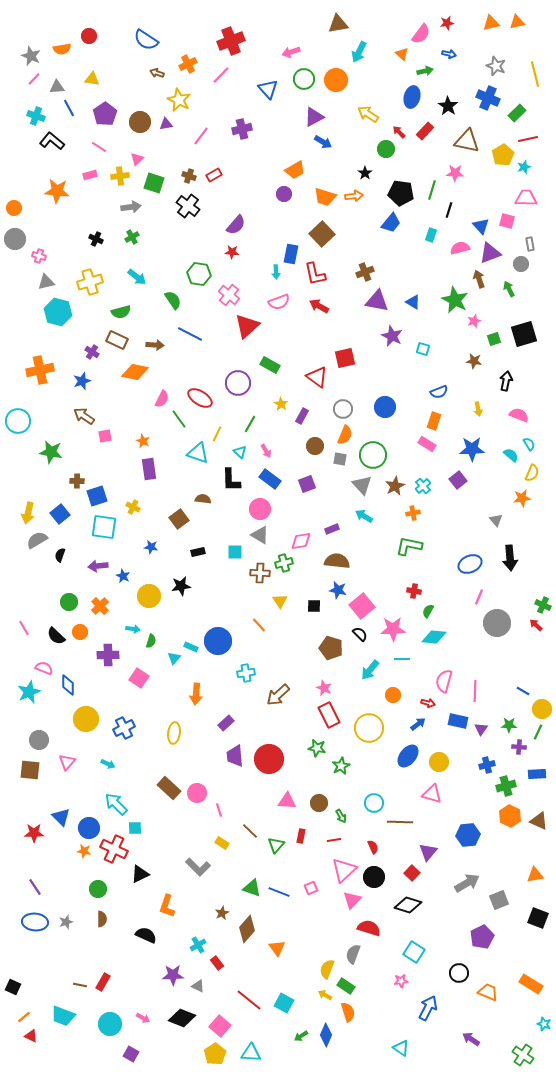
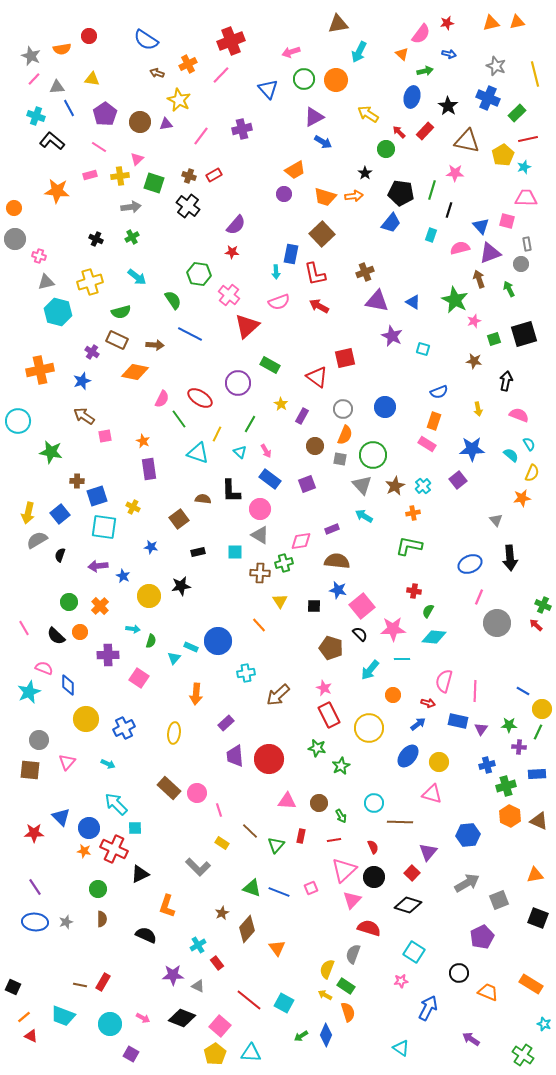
gray rectangle at (530, 244): moved 3 px left
black L-shape at (231, 480): moved 11 px down
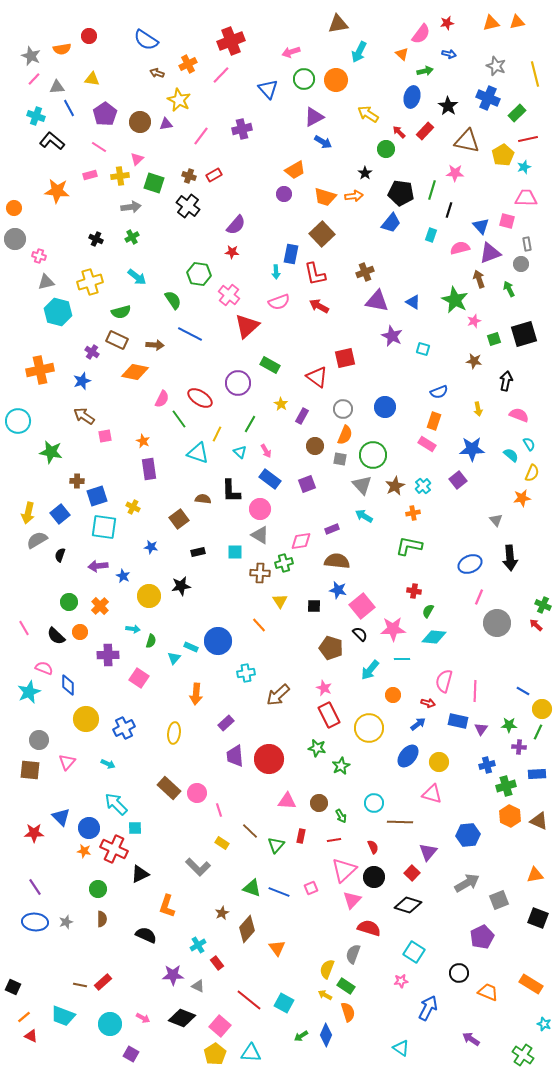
red rectangle at (103, 982): rotated 18 degrees clockwise
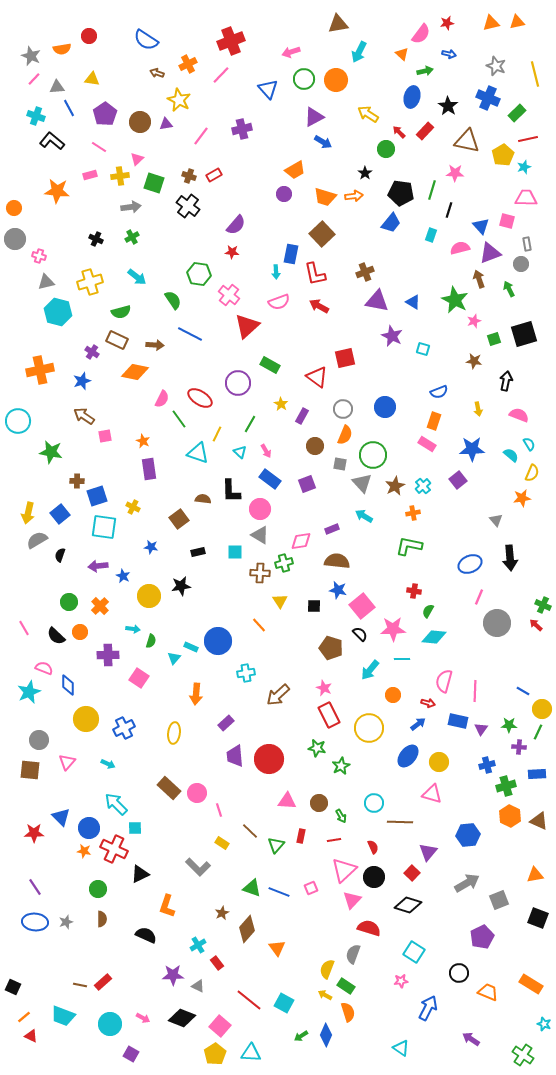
gray square at (340, 459): moved 5 px down
gray triangle at (362, 485): moved 2 px up
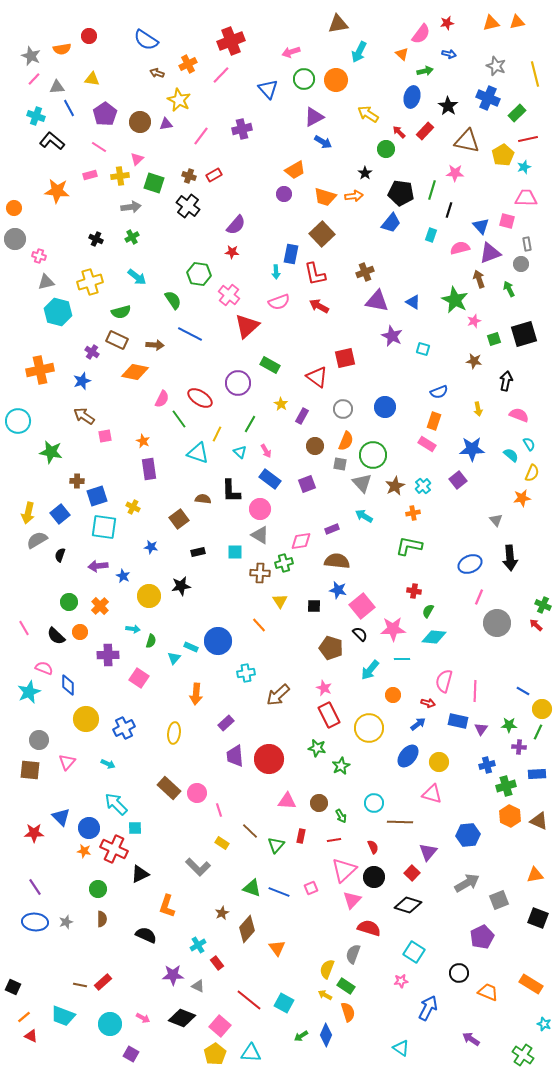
orange semicircle at (345, 435): moved 1 px right, 6 px down
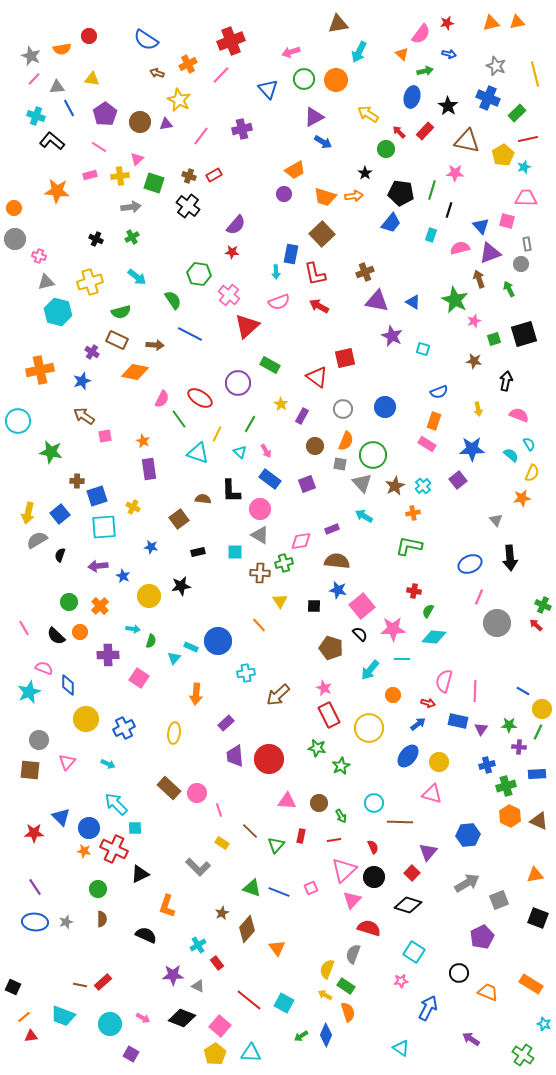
cyan square at (104, 527): rotated 12 degrees counterclockwise
red triangle at (31, 1036): rotated 32 degrees counterclockwise
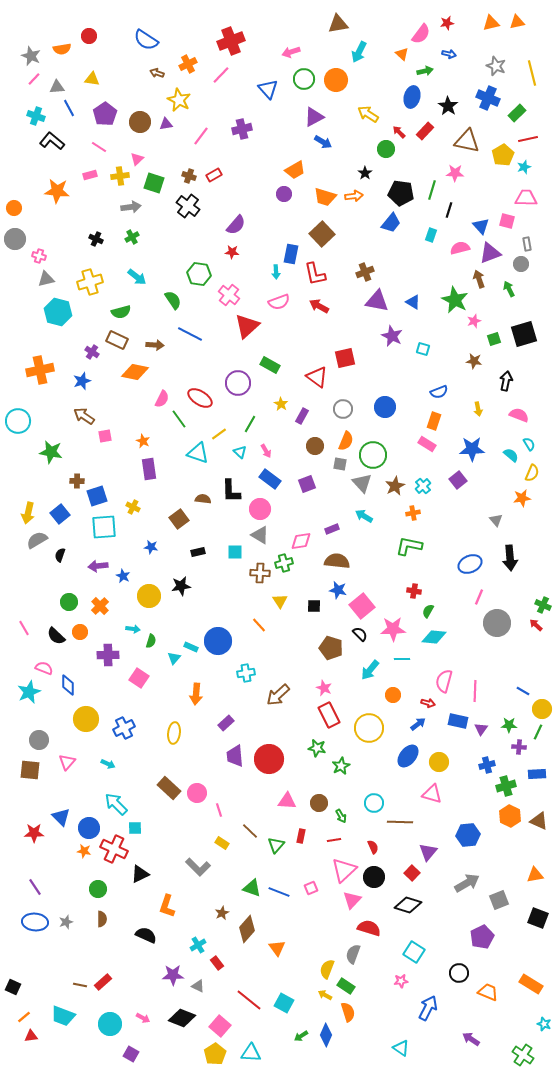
yellow line at (535, 74): moved 3 px left, 1 px up
gray triangle at (46, 282): moved 3 px up
yellow line at (217, 434): moved 2 px right; rotated 28 degrees clockwise
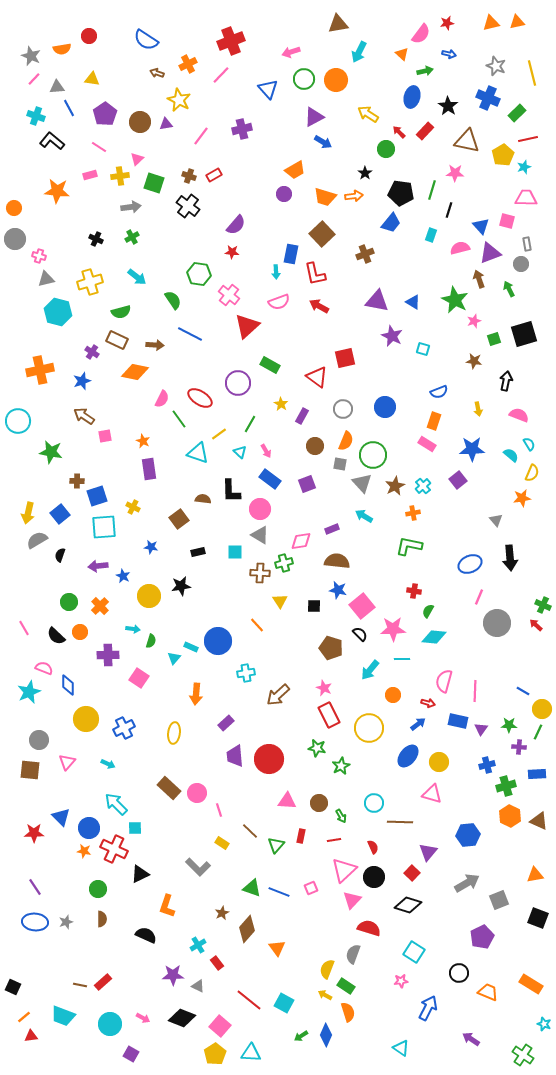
brown cross at (365, 272): moved 18 px up
orange line at (259, 625): moved 2 px left
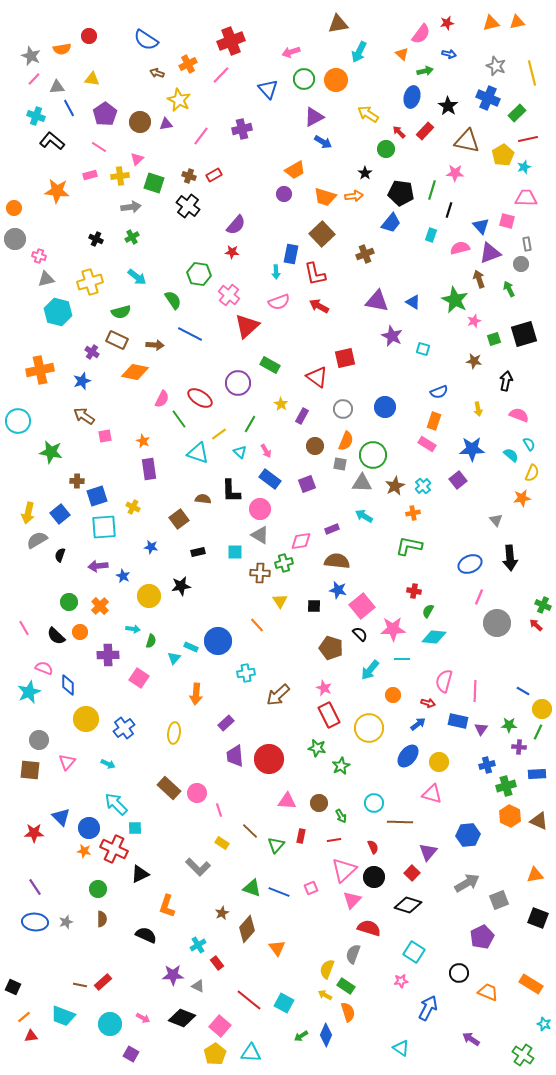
gray triangle at (362, 483): rotated 45 degrees counterclockwise
blue cross at (124, 728): rotated 10 degrees counterclockwise
